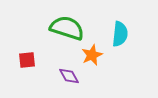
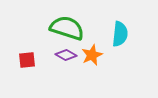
purple diamond: moved 3 px left, 21 px up; rotated 30 degrees counterclockwise
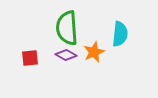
green semicircle: rotated 112 degrees counterclockwise
orange star: moved 2 px right, 3 px up
red square: moved 3 px right, 2 px up
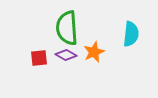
cyan semicircle: moved 11 px right
red square: moved 9 px right
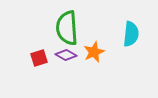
red square: rotated 12 degrees counterclockwise
